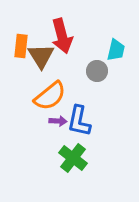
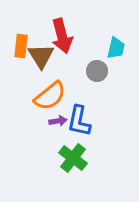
cyan trapezoid: moved 2 px up
purple arrow: rotated 12 degrees counterclockwise
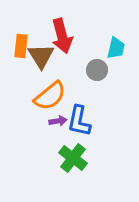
gray circle: moved 1 px up
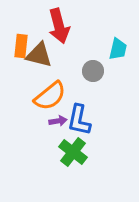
red arrow: moved 3 px left, 10 px up
cyan trapezoid: moved 2 px right, 1 px down
brown triangle: moved 2 px left, 1 px up; rotated 44 degrees counterclockwise
gray circle: moved 4 px left, 1 px down
blue L-shape: moved 1 px up
green cross: moved 6 px up
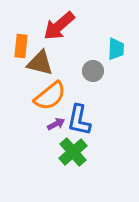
red arrow: rotated 64 degrees clockwise
cyan trapezoid: moved 2 px left; rotated 10 degrees counterclockwise
brown triangle: moved 1 px right, 8 px down
purple arrow: moved 2 px left, 3 px down; rotated 18 degrees counterclockwise
green cross: rotated 12 degrees clockwise
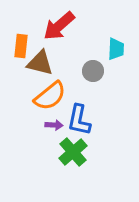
purple arrow: moved 2 px left, 1 px down; rotated 30 degrees clockwise
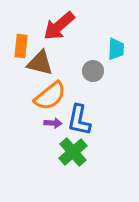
purple arrow: moved 1 px left, 2 px up
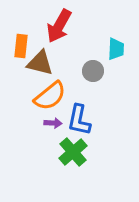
red arrow: rotated 20 degrees counterclockwise
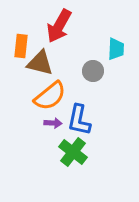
green cross: rotated 12 degrees counterclockwise
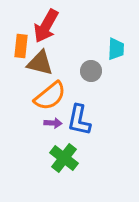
red arrow: moved 13 px left
gray circle: moved 2 px left
green cross: moved 9 px left, 6 px down
